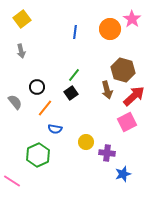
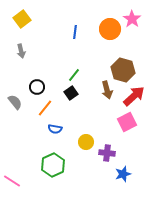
green hexagon: moved 15 px right, 10 px down
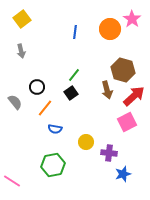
purple cross: moved 2 px right
green hexagon: rotated 15 degrees clockwise
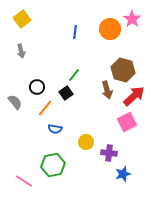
black square: moved 5 px left
pink line: moved 12 px right
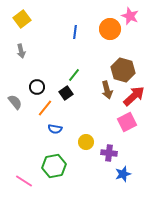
pink star: moved 2 px left, 3 px up; rotated 12 degrees counterclockwise
green hexagon: moved 1 px right, 1 px down
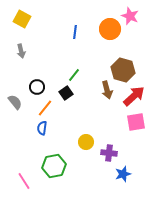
yellow square: rotated 24 degrees counterclockwise
pink square: moved 9 px right; rotated 18 degrees clockwise
blue semicircle: moved 13 px left, 1 px up; rotated 88 degrees clockwise
pink line: rotated 24 degrees clockwise
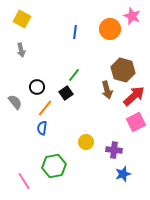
pink star: moved 2 px right
gray arrow: moved 1 px up
pink square: rotated 18 degrees counterclockwise
purple cross: moved 5 px right, 3 px up
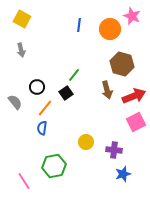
blue line: moved 4 px right, 7 px up
brown hexagon: moved 1 px left, 6 px up
red arrow: rotated 20 degrees clockwise
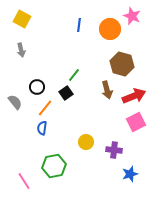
blue star: moved 7 px right
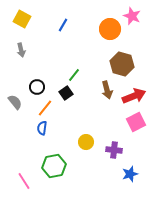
blue line: moved 16 px left; rotated 24 degrees clockwise
